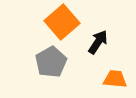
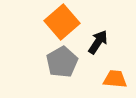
gray pentagon: moved 11 px right
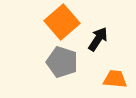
black arrow: moved 3 px up
gray pentagon: rotated 24 degrees counterclockwise
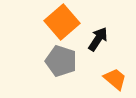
gray pentagon: moved 1 px left, 1 px up
orange trapezoid: rotated 35 degrees clockwise
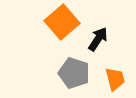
gray pentagon: moved 13 px right, 12 px down
orange trapezoid: rotated 35 degrees clockwise
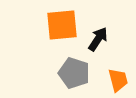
orange square: moved 3 px down; rotated 36 degrees clockwise
orange trapezoid: moved 3 px right, 1 px down
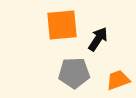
gray pentagon: rotated 20 degrees counterclockwise
orange trapezoid: rotated 95 degrees counterclockwise
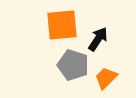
gray pentagon: moved 1 px left, 8 px up; rotated 20 degrees clockwise
orange trapezoid: moved 12 px left, 2 px up; rotated 25 degrees counterclockwise
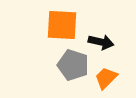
orange square: rotated 8 degrees clockwise
black arrow: moved 3 px right, 3 px down; rotated 70 degrees clockwise
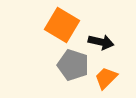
orange square: rotated 28 degrees clockwise
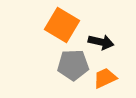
gray pentagon: rotated 20 degrees counterclockwise
orange trapezoid: moved 1 px left; rotated 20 degrees clockwise
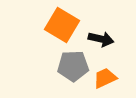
black arrow: moved 3 px up
gray pentagon: moved 1 px down
